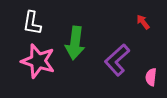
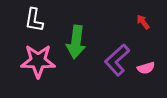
white L-shape: moved 2 px right, 3 px up
green arrow: moved 1 px right, 1 px up
pink star: rotated 16 degrees counterclockwise
pink semicircle: moved 5 px left, 9 px up; rotated 114 degrees counterclockwise
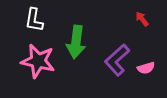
red arrow: moved 1 px left, 3 px up
pink star: rotated 12 degrees clockwise
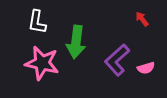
white L-shape: moved 3 px right, 2 px down
pink star: moved 4 px right, 2 px down
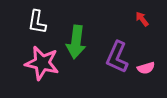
purple L-shape: moved 3 px up; rotated 24 degrees counterclockwise
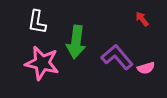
purple L-shape: rotated 116 degrees clockwise
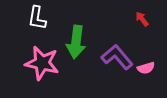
white L-shape: moved 4 px up
